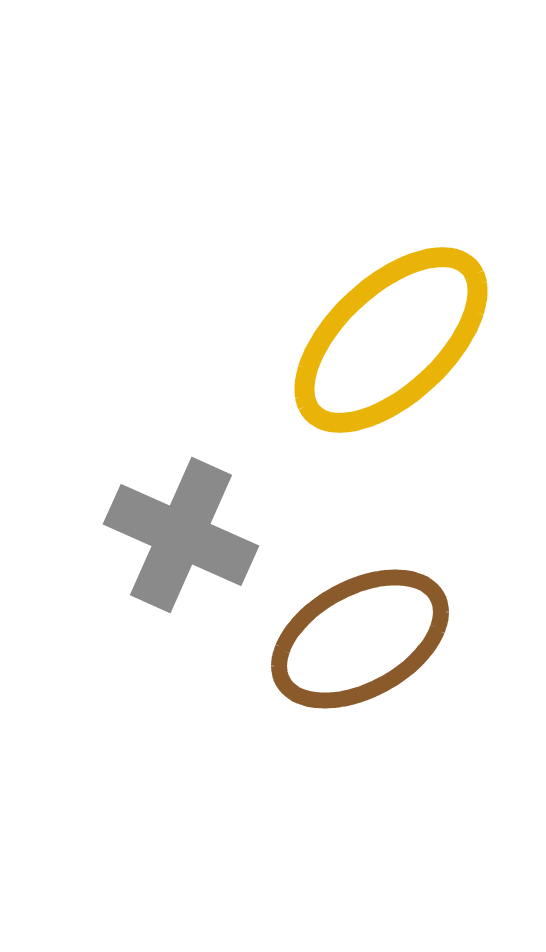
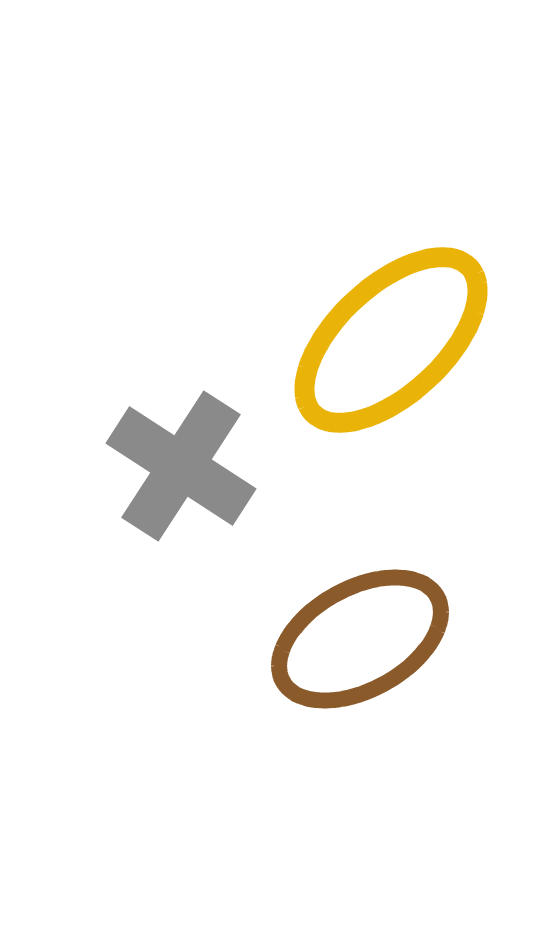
gray cross: moved 69 px up; rotated 9 degrees clockwise
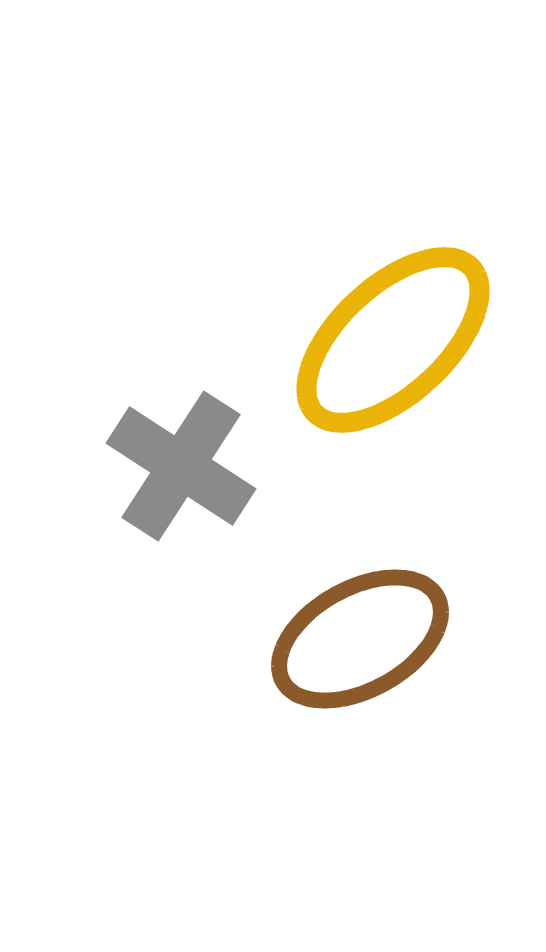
yellow ellipse: moved 2 px right
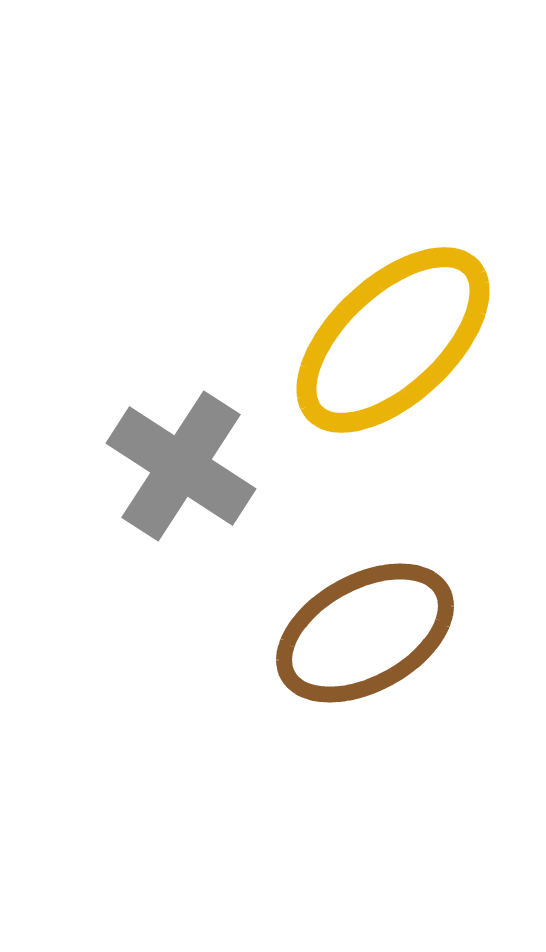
brown ellipse: moved 5 px right, 6 px up
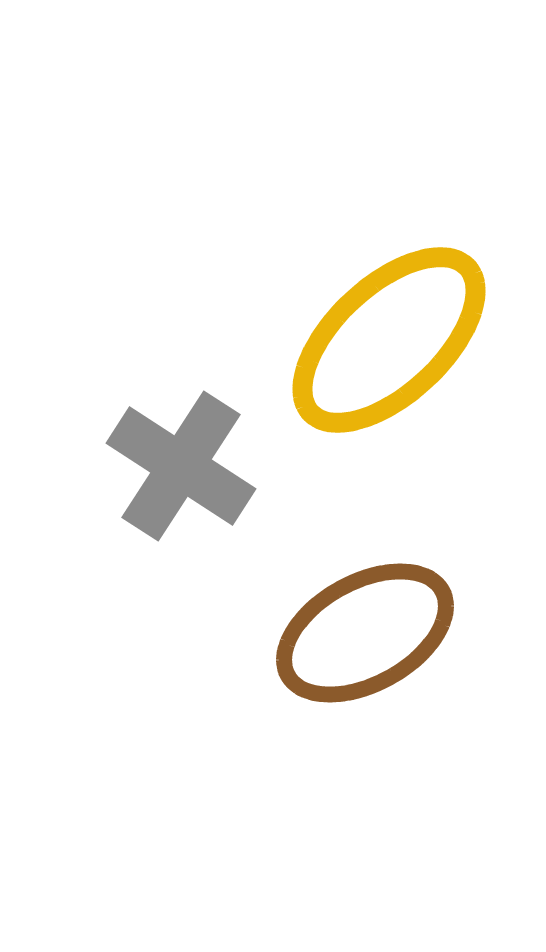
yellow ellipse: moved 4 px left
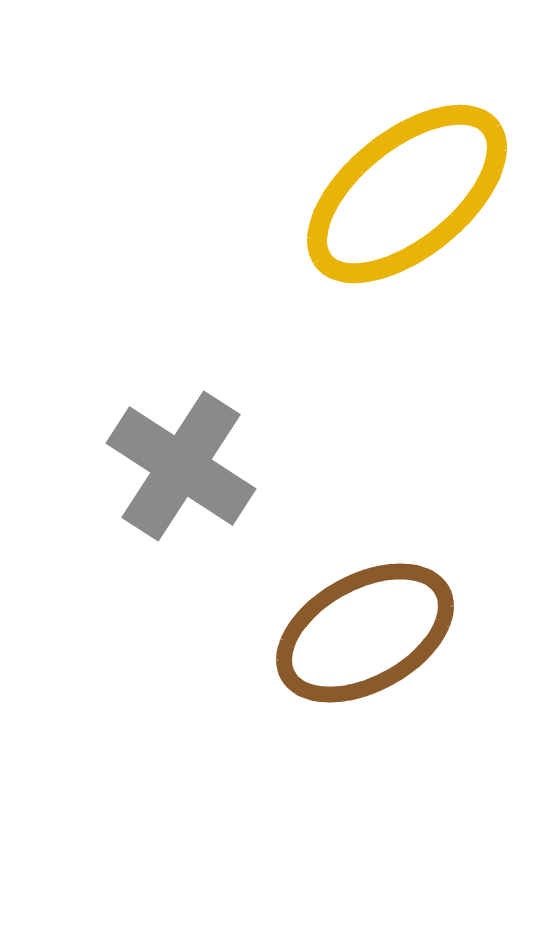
yellow ellipse: moved 18 px right, 146 px up; rotated 4 degrees clockwise
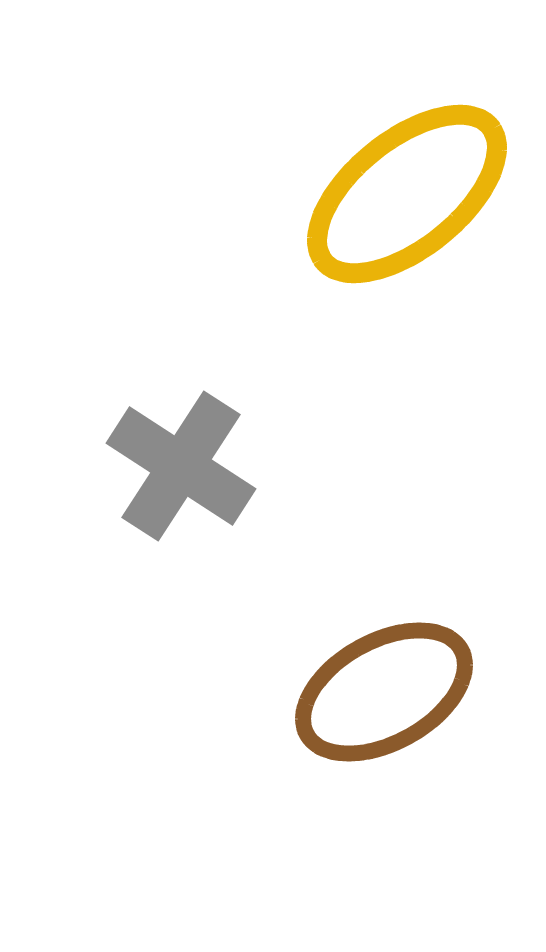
brown ellipse: moved 19 px right, 59 px down
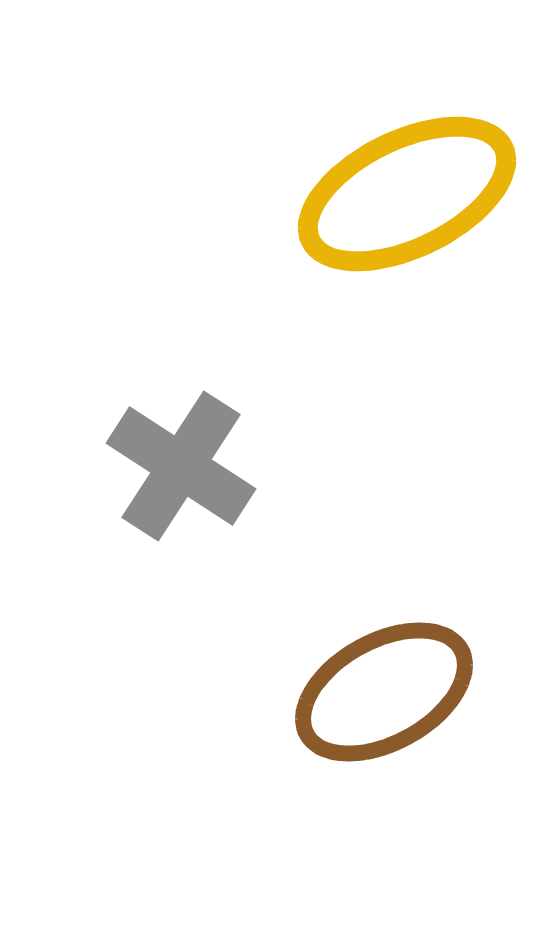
yellow ellipse: rotated 13 degrees clockwise
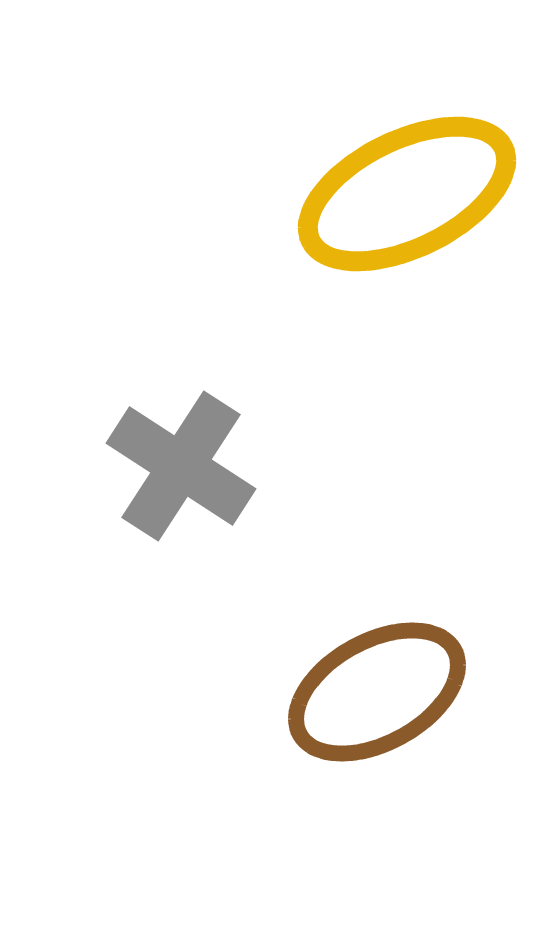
brown ellipse: moved 7 px left
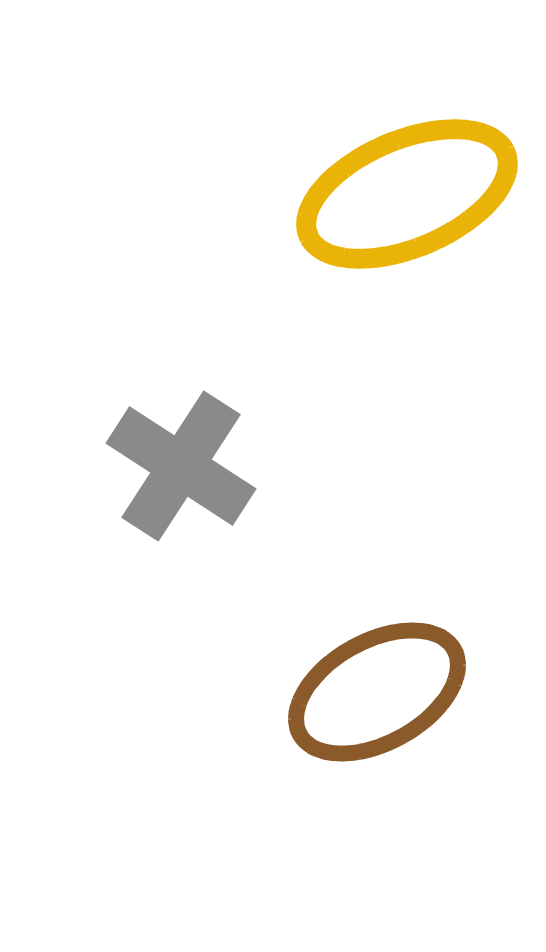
yellow ellipse: rotated 3 degrees clockwise
